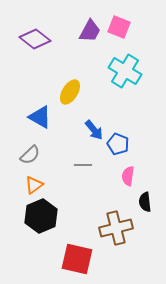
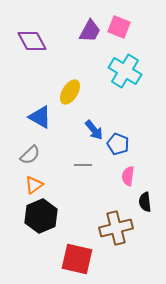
purple diamond: moved 3 px left, 2 px down; rotated 24 degrees clockwise
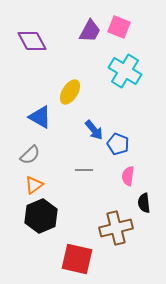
gray line: moved 1 px right, 5 px down
black semicircle: moved 1 px left, 1 px down
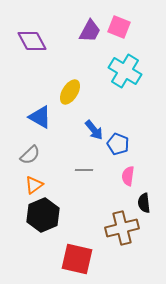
black hexagon: moved 2 px right, 1 px up
brown cross: moved 6 px right
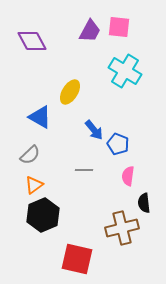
pink square: rotated 15 degrees counterclockwise
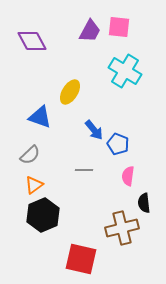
blue triangle: rotated 10 degrees counterclockwise
red square: moved 4 px right
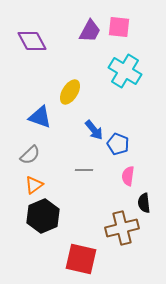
black hexagon: moved 1 px down
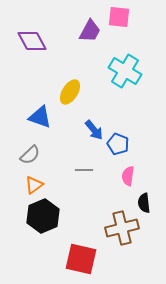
pink square: moved 10 px up
